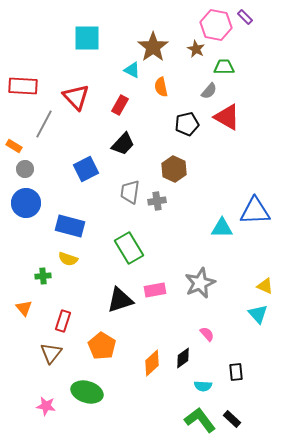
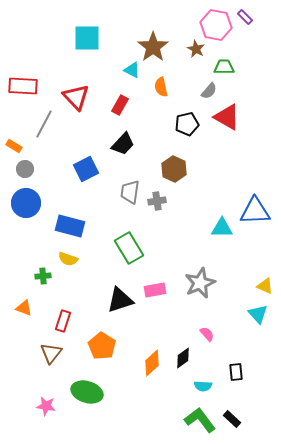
orange triangle at (24, 308): rotated 30 degrees counterclockwise
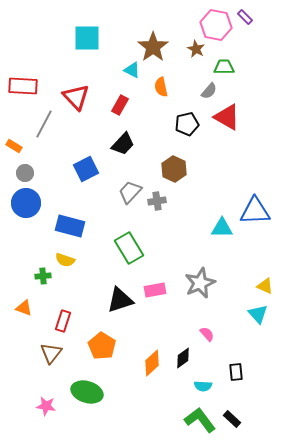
gray circle at (25, 169): moved 4 px down
gray trapezoid at (130, 192): rotated 35 degrees clockwise
yellow semicircle at (68, 259): moved 3 px left, 1 px down
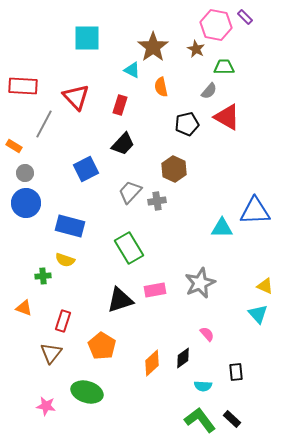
red rectangle at (120, 105): rotated 12 degrees counterclockwise
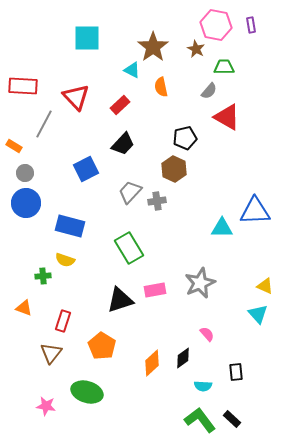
purple rectangle at (245, 17): moved 6 px right, 8 px down; rotated 35 degrees clockwise
red rectangle at (120, 105): rotated 30 degrees clockwise
black pentagon at (187, 124): moved 2 px left, 14 px down
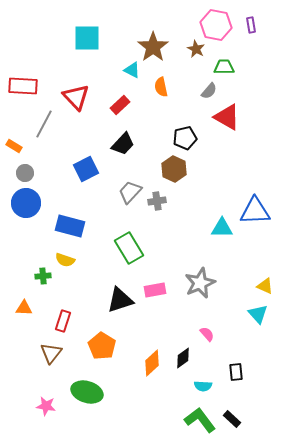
orange triangle at (24, 308): rotated 18 degrees counterclockwise
